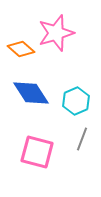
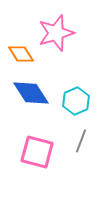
orange diamond: moved 5 px down; rotated 16 degrees clockwise
gray line: moved 1 px left, 2 px down
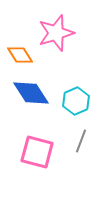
orange diamond: moved 1 px left, 1 px down
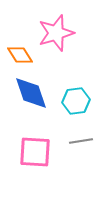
blue diamond: rotated 15 degrees clockwise
cyan hexagon: rotated 16 degrees clockwise
gray line: rotated 60 degrees clockwise
pink square: moved 2 px left; rotated 12 degrees counterclockwise
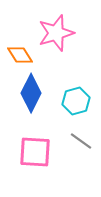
blue diamond: rotated 45 degrees clockwise
cyan hexagon: rotated 8 degrees counterclockwise
gray line: rotated 45 degrees clockwise
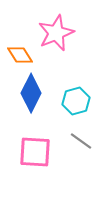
pink star: rotated 6 degrees counterclockwise
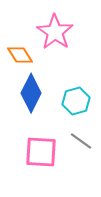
pink star: moved 1 px left, 1 px up; rotated 15 degrees counterclockwise
pink square: moved 6 px right
